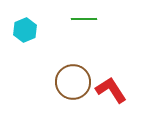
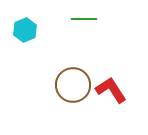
brown circle: moved 3 px down
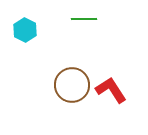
cyan hexagon: rotated 10 degrees counterclockwise
brown circle: moved 1 px left
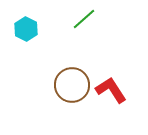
green line: rotated 40 degrees counterclockwise
cyan hexagon: moved 1 px right, 1 px up
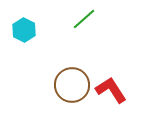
cyan hexagon: moved 2 px left, 1 px down
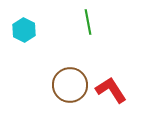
green line: moved 4 px right, 3 px down; rotated 60 degrees counterclockwise
brown circle: moved 2 px left
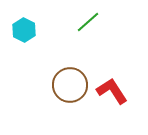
green line: rotated 60 degrees clockwise
red L-shape: moved 1 px right, 1 px down
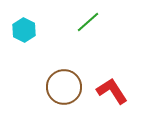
brown circle: moved 6 px left, 2 px down
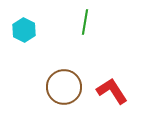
green line: moved 3 px left; rotated 40 degrees counterclockwise
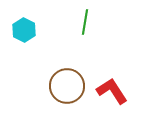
brown circle: moved 3 px right, 1 px up
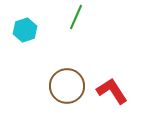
green line: moved 9 px left, 5 px up; rotated 15 degrees clockwise
cyan hexagon: moved 1 px right; rotated 15 degrees clockwise
